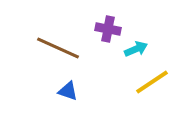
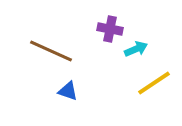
purple cross: moved 2 px right
brown line: moved 7 px left, 3 px down
yellow line: moved 2 px right, 1 px down
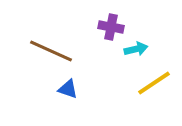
purple cross: moved 1 px right, 2 px up
cyan arrow: rotated 10 degrees clockwise
blue triangle: moved 2 px up
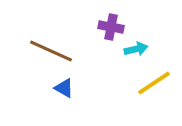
blue triangle: moved 4 px left, 1 px up; rotated 10 degrees clockwise
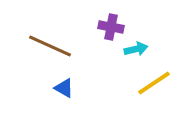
brown line: moved 1 px left, 5 px up
